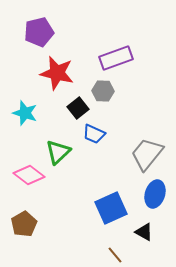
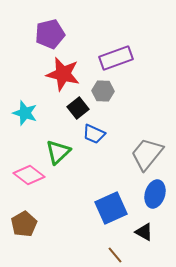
purple pentagon: moved 11 px right, 2 px down
red star: moved 6 px right, 1 px down
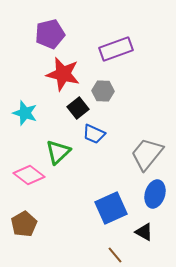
purple rectangle: moved 9 px up
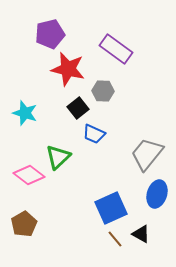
purple rectangle: rotated 56 degrees clockwise
red star: moved 5 px right, 5 px up
green triangle: moved 5 px down
blue ellipse: moved 2 px right
black triangle: moved 3 px left, 2 px down
brown line: moved 16 px up
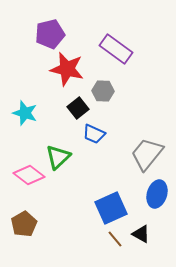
red star: moved 1 px left
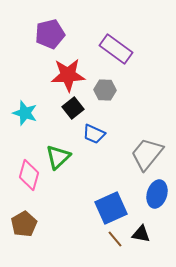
red star: moved 1 px right, 6 px down; rotated 16 degrees counterclockwise
gray hexagon: moved 2 px right, 1 px up
black square: moved 5 px left
pink diamond: rotated 68 degrees clockwise
black triangle: rotated 18 degrees counterclockwise
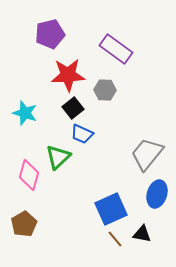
blue trapezoid: moved 12 px left
blue square: moved 1 px down
black triangle: moved 1 px right
